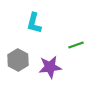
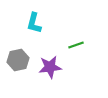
gray hexagon: rotated 20 degrees clockwise
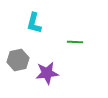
green line: moved 1 px left, 3 px up; rotated 21 degrees clockwise
purple star: moved 3 px left, 6 px down
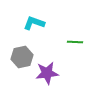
cyan L-shape: rotated 95 degrees clockwise
gray hexagon: moved 4 px right, 3 px up
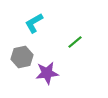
cyan L-shape: rotated 50 degrees counterclockwise
green line: rotated 42 degrees counterclockwise
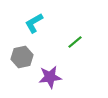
purple star: moved 3 px right, 4 px down
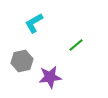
green line: moved 1 px right, 3 px down
gray hexagon: moved 4 px down
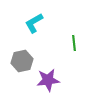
green line: moved 2 px left, 2 px up; rotated 56 degrees counterclockwise
purple star: moved 2 px left, 3 px down
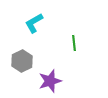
gray hexagon: rotated 15 degrees counterclockwise
purple star: moved 2 px right, 1 px down; rotated 10 degrees counterclockwise
